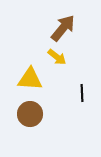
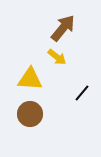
black line: rotated 42 degrees clockwise
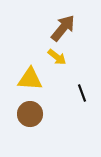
black line: rotated 60 degrees counterclockwise
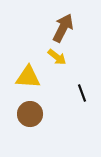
brown arrow: rotated 12 degrees counterclockwise
yellow triangle: moved 2 px left, 2 px up
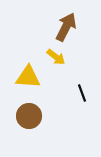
brown arrow: moved 3 px right, 1 px up
yellow arrow: moved 1 px left
brown circle: moved 1 px left, 2 px down
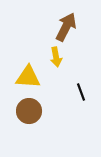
yellow arrow: rotated 42 degrees clockwise
black line: moved 1 px left, 1 px up
brown circle: moved 5 px up
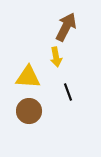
black line: moved 13 px left
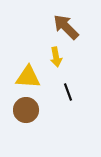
brown arrow: rotated 72 degrees counterclockwise
brown circle: moved 3 px left, 1 px up
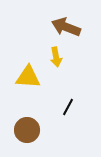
brown arrow: rotated 24 degrees counterclockwise
black line: moved 15 px down; rotated 48 degrees clockwise
brown circle: moved 1 px right, 20 px down
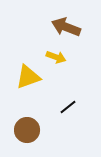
yellow arrow: rotated 60 degrees counterclockwise
yellow triangle: rotated 24 degrees counterclockwise
black line: rotated 24 degrees clockwise
